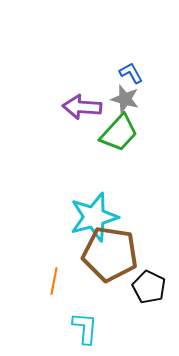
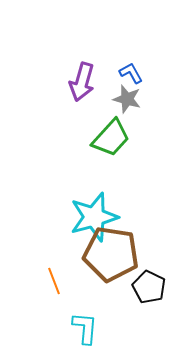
gray star: moved 2 px right
purple arrow: moved 25 px up; rotated 78 degrees counterclockwise
green trapezoid: moved 8 px left, 5 px down
brown pentagon: moved 1 px right
orange line: rotated 32 degrees counterclockwise
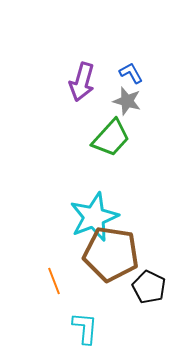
gray star: moved 2 px down
cyan star: rotated 6 degrees counterclockwise
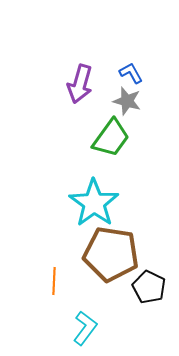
purple arrow: moved 2 px left, 2 px down
green trapezoid: rotated 6 degrees counterclockwise
cyan star: moved 14 px up; rotated 15 degrees counterclockwise
orange line: rotated 24 degrees clockwise
cyan L-shape: rotated 32 degrees clockwise
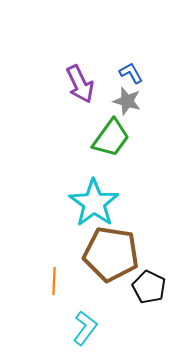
purple arrow: rotated 42 degrees counterclockwise
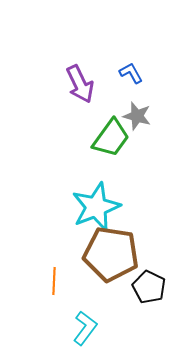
gray star: moved 10 px right, 15 px down
cyan star: moved 2 px right, 4 px down; rotated 15 degrees clockwise
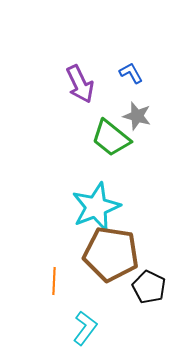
green trapezoid: rotated 93 degrees clockwise
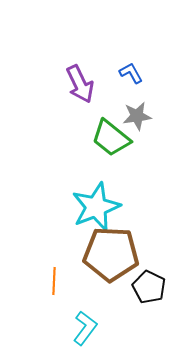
gray star: rotated 24 degrees counterclockwise
brown pentagon: rotated 6 degrees counterclockwise
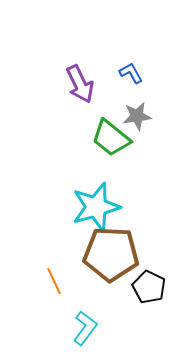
cyan star: rotated 6 degrees clockwise
orange line: rotated 28 degrees counterclockwise
